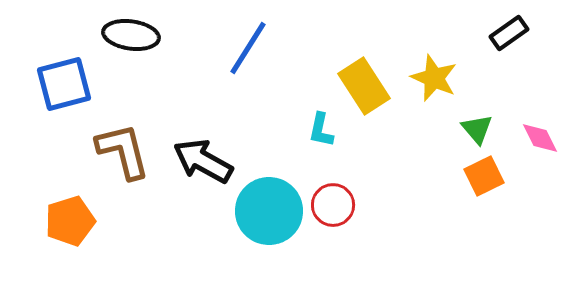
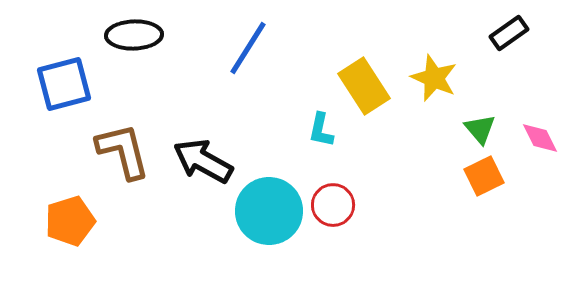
black ellipse: moved 3 px right; rotated 10 degrees counterclockwise
green triangle: moved 3 px right
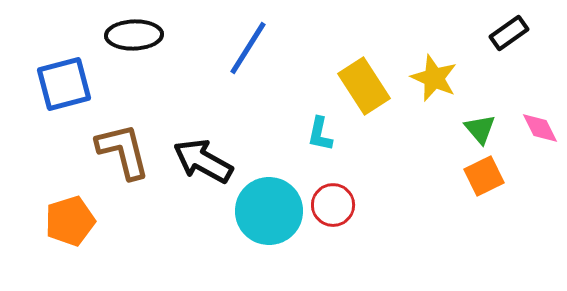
cyan L-shape: moved 1 px left, 4 px down
pink diamond: moved 10 px up
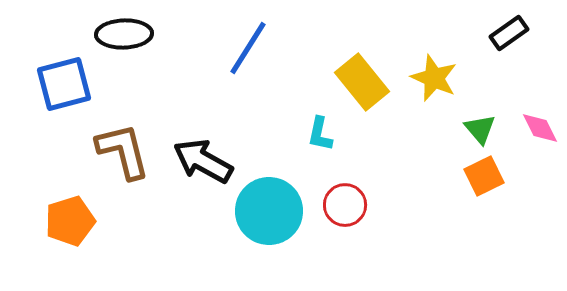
black ellipse: moved 10 px left, 1 px up
yellow rectangle: moved 2 px left, 4 px up; rotated 6 degrees counterclockwise
red circle: moved 12 px right
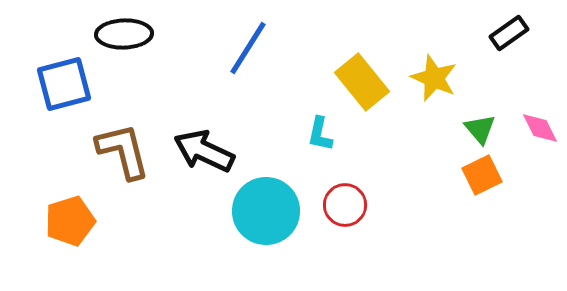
black arrow: moved 1 px right, 10 px up; rotated 4 degrees counterclockwise
orange square: moved 2 px left, 1 px up
cyan circle: moved 3 px left
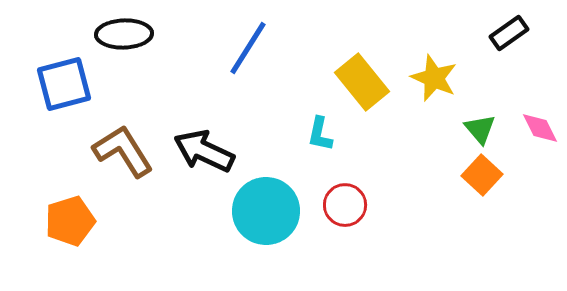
brown L-shape: rotated 18 degrees counterclockwise
orange square: rotated 21 degrees counterclockwise
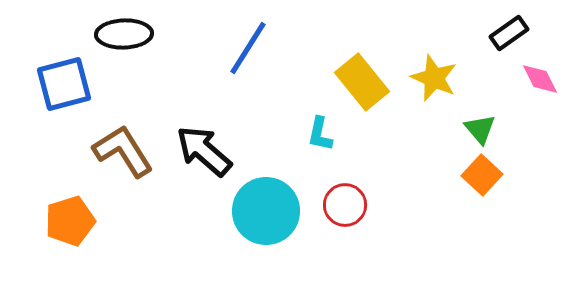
pink diamond: moved 49 px up
black arrow: rotated 16 degrees clockwise
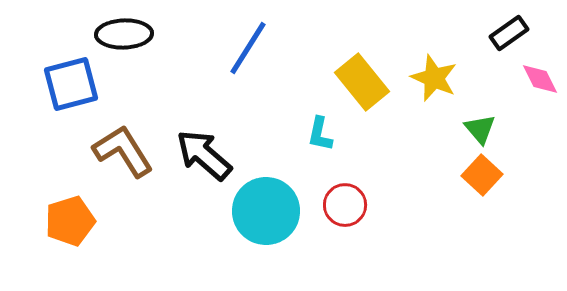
blue square: moved 7 px right
black arrow: moved 4 px down
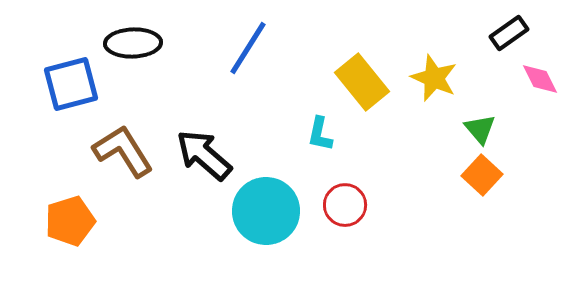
black ellipse: moved 9 px right, 9 px down
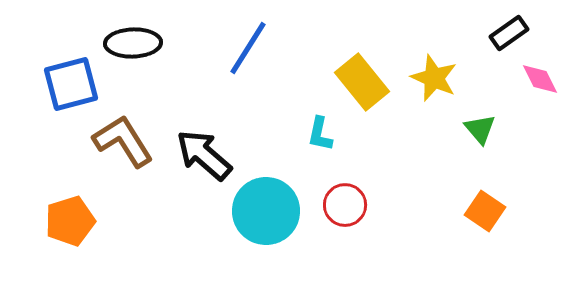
brown L-shape: moved 10 px up
orange square: moved 3 px right, 36 px down; rotated 9 degrees counterclockwise
